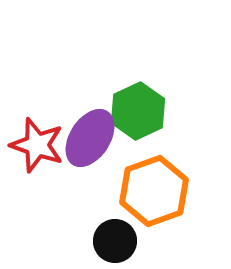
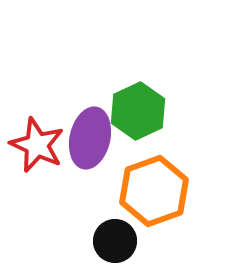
purple ellipse: rotated 20 degrees counterclockwise
red star: rotated 6 degrees clockwise
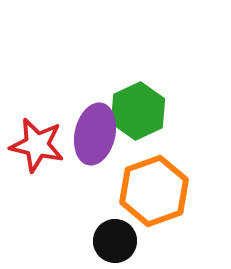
purple ellipse: moved 5 px right, 4 px up
red star: rotated 12 degrees counterclockwise
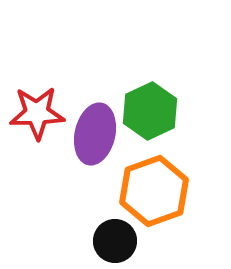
green hexagon: moved 12 px right
red star: moved 32 px up; rotated 14 degrees counterclockwise
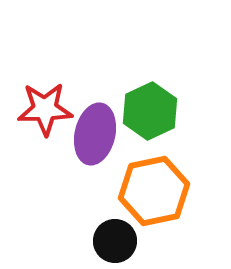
red star: moved 8 px right, 4 px up
orange hexagon: rotated 8 degrees clockwise
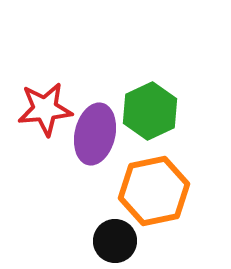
red star: rotated 4 degrees counterclockwise
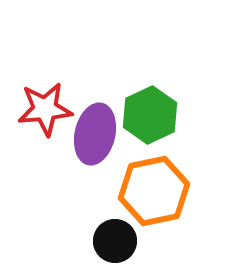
green hexagon: moved 4 px down
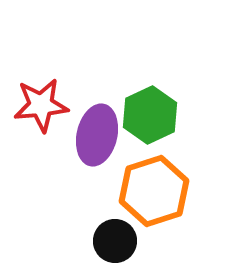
red star: moved 4 px left, 4 px up
purple ellipse: moved 2 px right, 1 px down
orange hexagon: rotated 6 degrees counterclockwise
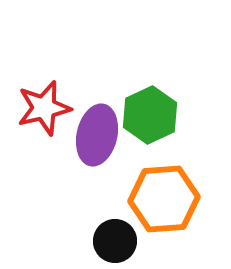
red star: moved 3 px right, 3 px down; rotated 8 degrees counterclockwise
orange hexagon: moved 10 px right, 8 px down; rotated 14 degrees clockwise
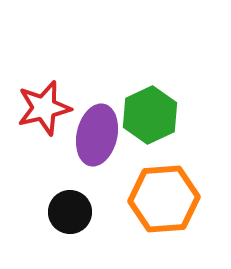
black circle: moved 45 px left, 29 px up
